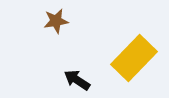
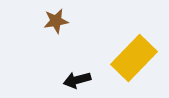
black arrow: rotated 48 degrees counterclockwise
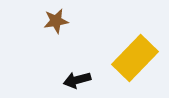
yellow rectangle: moved 1 px right
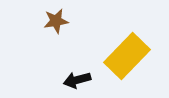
yellow rectangle: moved 8 px left, 2 px up
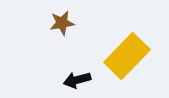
brown star: moved 6 px right, 2 px down
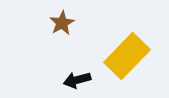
brown star: rotated 20 degrees counterclockwise
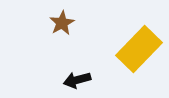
yellow rectangle: moved 12 px right, 7 px up
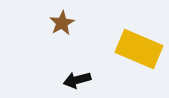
yellow rectangle: rotated 69 degrees clockwise
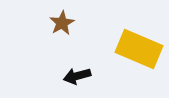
black arrow: moved 4 px up
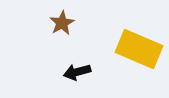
black arrow: moved 4 px up
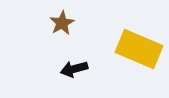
black arrow: moved 3 px left, 3 px up
